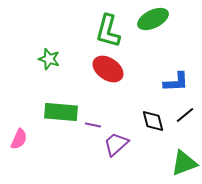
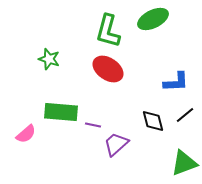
pink semicircle: moved 7 px right, 5 px up; rotated 25 degrees clockwise
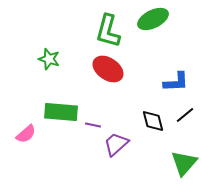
green triangle: rotated 28 degrees counterclockwise
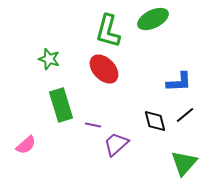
red ellipse: moved 4 px left; rotated 12 degrees clockwise
blue L-shape: moved 3 px right
green rectangle: moved 7 px up; rotated 68 degrees clockwise
black diamond: moved 2 px right
pink semicircle: moved 11 px down
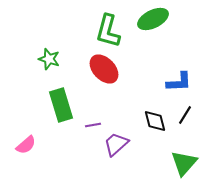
black line: rotated 18 degrees counterclockwise
purple line: rotated 21 degrees counterclockwise
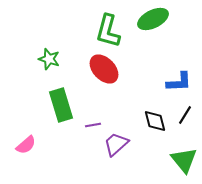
green triangle: moved 3 px up; rotated 20 degrees counterclockwise
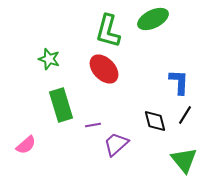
blue L-shape: rotated 84 degrees counterclockwise
